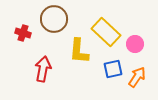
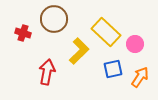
yellow L-shape: rotated 140 degrees counterclockwise
red arrow: moved 4 px right, 3 px down
orange arrow: moved 3 px right
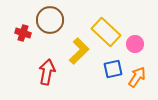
brown circle: moved 4 px left, 1 px down
orange arrow: moved 3 px left
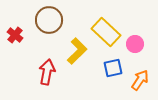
brown circle: moved 1 px left
red cross: moved 8 px left, 2 px down; rotated 21 degrees clockwise
yellow L-shape: moved 2 px left
blue square: moved 1 px up
orange arrow: moved 3 px right, 3 px down
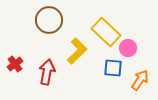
red cross: moved 29 px down; rotated 14 degrees clockwise
pink circle: moved 7 px left, 4 px down
blue square: rotated 18 degrees clockwise
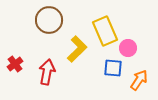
yellow rectangle: moved 1 px left, 1 px up; rotated 24 degrees clockwise
yellow L-shape: moved 2 px up
orange arrow: moved 1 px left
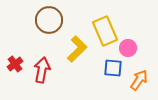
red arrow: moved 5 px left, 2 px up
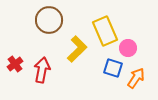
blue square: rotated 12 degrees clockwise
orange arrow: moved 3 px left, 2 px up
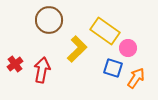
yellow rectangle: rotated 32 degrees counterclockwise
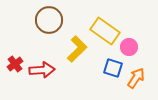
pink circle: moved 1 px right, 1 px up
red arrow: rotated 75 degrees clockwise
